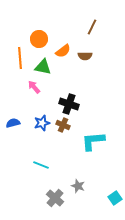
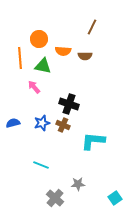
orange semicircle: rotated 42 degrees clockwise
green triangle: moved 1 px up
cyan L-shape: rotated 10 degrees clockwise
gray star: moved 2 px up; rotated 24 degrees counterclockwise
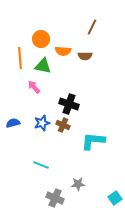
orange circle: moved 2 px right
gray cross: rotated 18 degrees counterclockwise
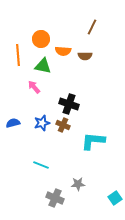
orange line: moved 2 px left, 3 px up
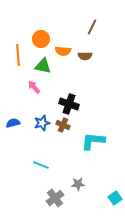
gray cross: rotated 30 degrees clockwise
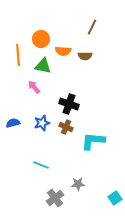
brown cross: moved 3 px right, 2 px down
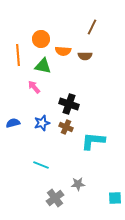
cyan square: rotated 32 degrees clockwise
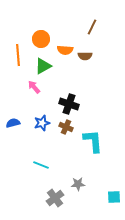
orange semicircle: moved 2 px right, 1 px up
green triangle: rotated 42 degrees counterclockwise
cyan L-shape: rotated 80 degrees clockwise
cyan square: moved 1 px left, 1 px up
